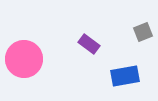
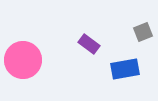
pink circle: moved 1 px left, 1 px down
blue rectangle: moved 7 px up
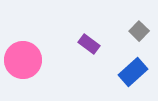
gray square: moved 4 px left, 1 px up; rotated 24 degrees counterclockwise
blue rectangle: moved 8 px right, 3 px down; rotated 32 degrees counterclockwise
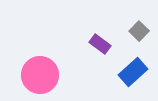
purple rectangle: moved 11 px right
pink circle: moved 17 px right, 15 px down
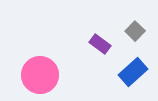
gray square: moved 4 px left
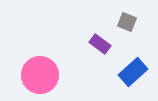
gray square: moved 8 px left, 9 px up; rotated 24 degrees counterclockwise
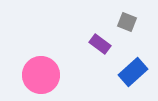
pink circle: moved 1 px right
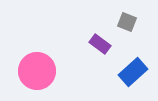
pink circle: moved 4 px left, 4 px up
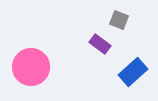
gray square: moved 8 px left, 2 px up
pink circle: moved 6 px left, 4 px up
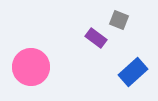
purple rectangle: moved 4 px left, 6 px up
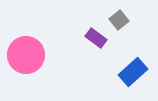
gray square: rotated 30 degrees clockwise
pink circle: moved 5 px left, 12 px up
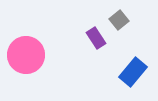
purple rectangle: rotated 20 degrees clockwise
blue rectangle: rotated 8 degrees counterclockwise
